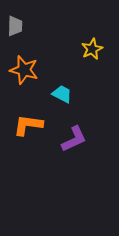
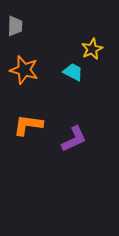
cyan trapezoid: moved 11 px right, 22 px up
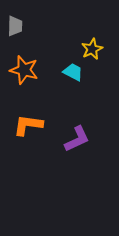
purple L-shape: moved 3 px right
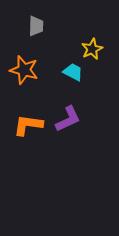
gray trapezoid: moved 21 px right
purple L-shape: moved 9 px left, 20 px up
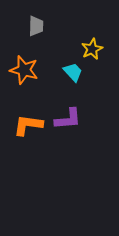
cyan trapezoid: rotated 20 degrees clockwise
purple L-shape: rotated 20 degrees clockwise
